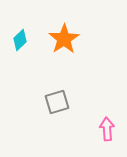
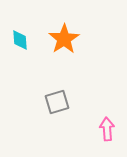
cyan diamond: rotated 50 degrees counterclockwise
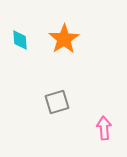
pink arrow: moved 3 px left, 1 px up
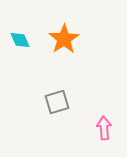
cyan diamond: rotated 20 degrees counterclockwise
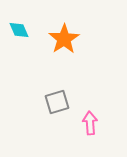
cyan diamond: moved 1 px left, 10 px up
pink arrow: moved 14 px left, 5 px up
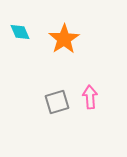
cyan diamond: moved 1 px right, 2 px down
pink arrow: moved 26 px up
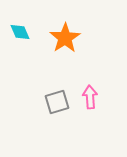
orange star: moved 1 px right, 1 px up
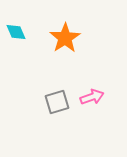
cyan diamond: moved 4 px left
pink arrow: moved 2 px right; rotated 75 degrees clockwise
